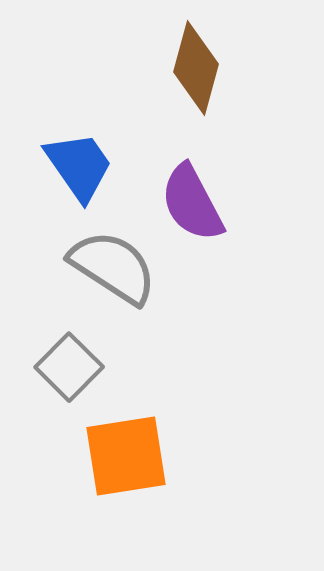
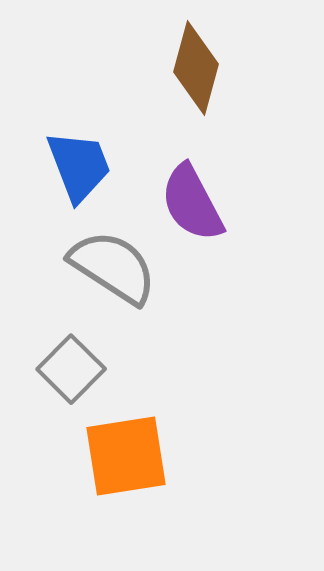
blue trapezoid: rotated 14 degrees clockwise
gray square: moved 2 px right, 2 px down
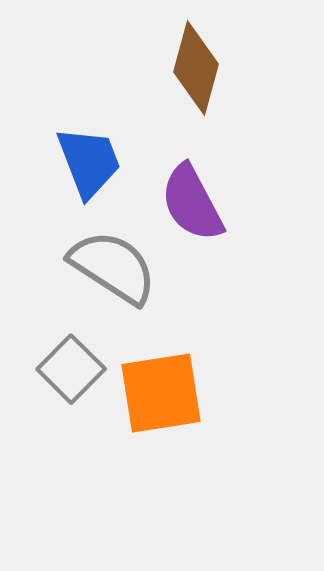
blue trapezoid: moved 10 px right, 4 px up
orange square: moved 35 px right, 63 px up
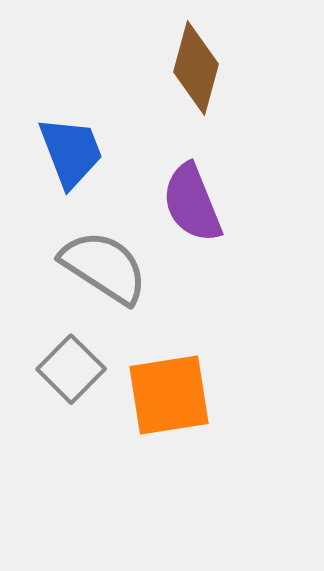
blue trapezoid: moved 18 px left, 10 px up
purple semicircle: rotated 6 degrees clockwise
gray semicircle: moved 9 px left
orange square: moved 8 px right, 2 px down
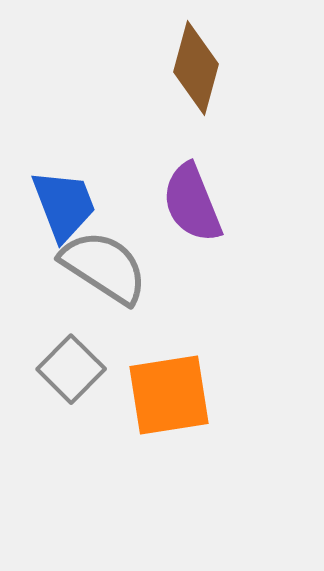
blue trapezoid: moved 7 px left, 53 px down
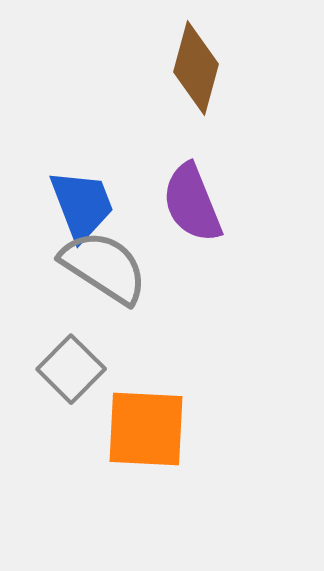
blue trapezoid: moved 18 px right
orange square: moved 23 px left, 34 px down; rotated 12 degrees clockwise
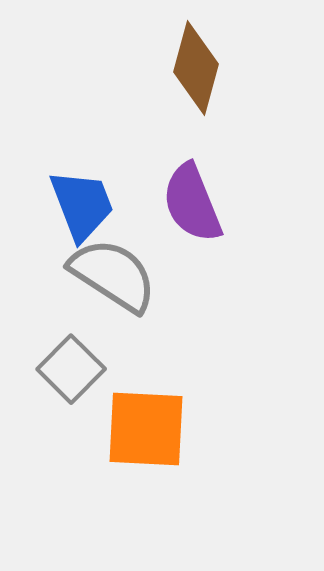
gray semicircle: moved 9 px right, 8 px down
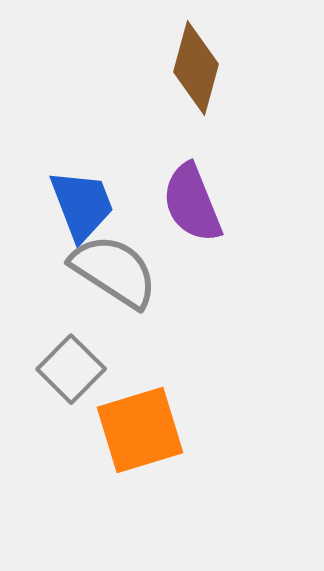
gray semicircle: moved 1 px right, 4 px up
orange square: moved 6 px left, 1 px down; rotated 20 degrees counterclockwise
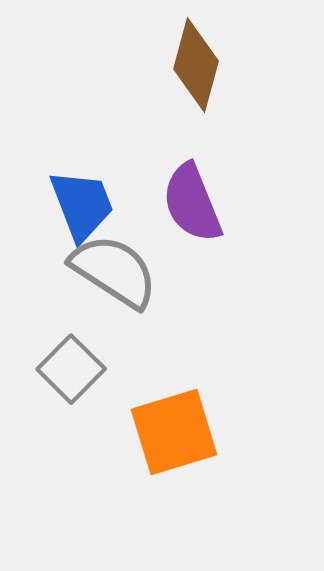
brown diamond: moved 3 px up
orange square: moved 34 px right, 2 px down
